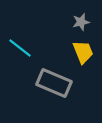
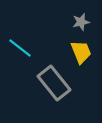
yellow trapezoid: moved 2 px left
gray rectangle: rotated 28 degrees clockwise
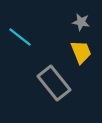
gray star: rotated 24 degrees clockwise
cyan line: moved 11 px up
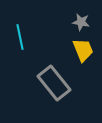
cyan line: rotated 40 degrees clockwise
yellow trapezoid: moved 2 px right, 2 px up
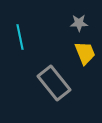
gray star: moved 2 px left, 1 px down; rotated 12 degrees counterclockwise
yellow trapezoid: moved 2 px right, 3 px down
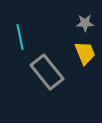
gray star: moved 6 px right
gray rectangle: moved 7 px left, 11 px up
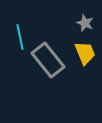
gray star: rotated 24 degrees clockwise
gray rectangle: moved 1 px right, 12 px up
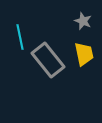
gray star: moved 2 px left, 2 px up
yellow trapezoid: moved 1 px left, 1 px down; rotated 10 degrees clockwise
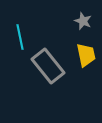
yellow trapezoid: moved 2 px right, 1 px down
gray rectangle: moved 6 px down
